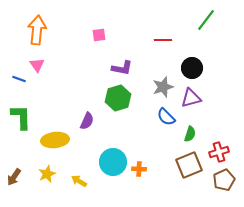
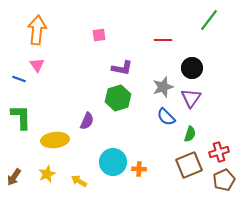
green line: moved 3 px right
purple triangle: rotated 40 degrees counterclockwise
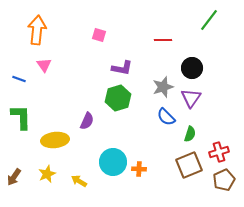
pink square: rotated 24 degrees clockwise
pink triangle: moved 7 px right
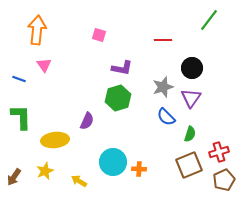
yellow star: moved 2 px left, 3 px up
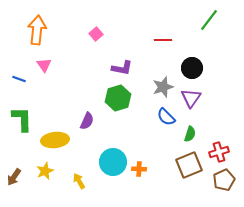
pink square: moved 3 px left, 1 px up; rotated 32 degrees clockwise
green L-shape: moved 1 px right, 2 px down
yellow arrow: rotated 28 degrees clockwise
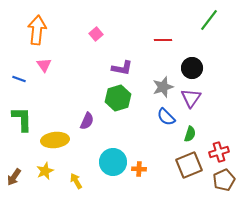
yellow arrow: moved 3 px left
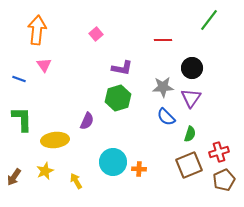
gray star: rotated 15 degrees clockwise
